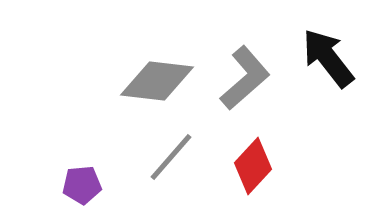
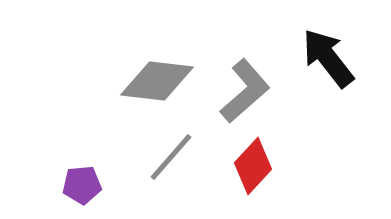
gray L-shape: moved 13 px down
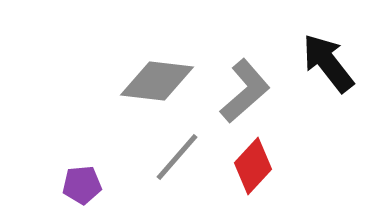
black arrow: moved 5 px down
gray line: moved 6 px right
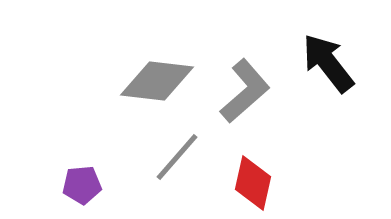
red diamond: moved 17 px down; rotated 30 degrees counterclockwise
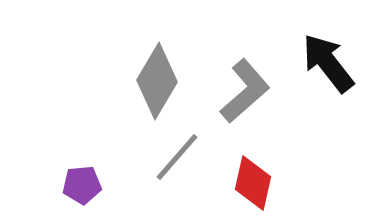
gray diamond: rotated 66 degrees counterclockwise
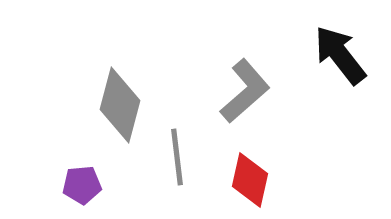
black arrow: moved 12 px right, 8 px up
gray diamond: moved 37 px left, 24 px down; rotated 16 degrees counterclockwise
gray line: rotated 48 degrees counterclockwise
red diamond: moved 3 px left, 3 px up
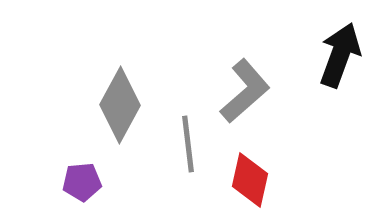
black arrow: rotated 58 degrees clockwise
gray diamond: rotated 14 degrees clockwise
gray line: moved 11 px right, 13 px up
purple pentagon: moved 3 px up
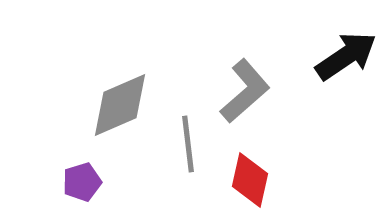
black arrow: moved 6 px right, 1 px down; rotated 36 degrees clockwise
gray diamond: rotated 38 degrees clockwise
purple pentagon: rotated 12 degrees counterclockwise
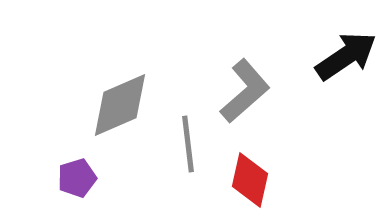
purple pentagon: moved 5 px left, 4 px up
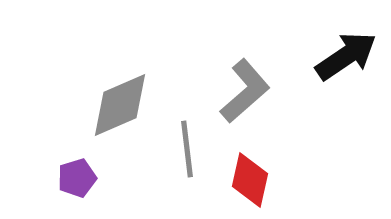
gray line: moved 1 px left, 5 px down
